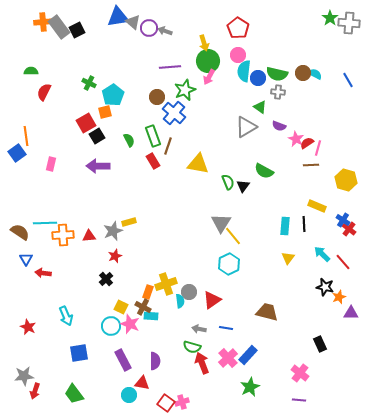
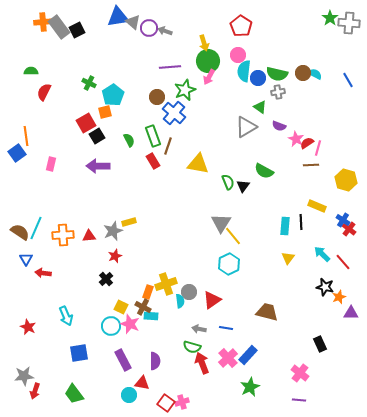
red pentagon at (238, 28): moved 3 px right, 2 px up
gray cross at (278, 92): rotated 16 degrees counterclockwise
cyan line at (45, 223): moved 9 px left, 5 px down; rotated 65 degrees counterclockwise
black line at (304, 224): moved 3 px left, 2 px up
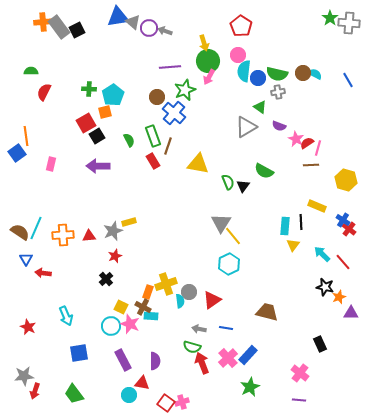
green cross at (89, 83): moved 6 px down; rotated 24 degrees counterclockwise
yellow triangle at (288, 258): moved 5 px right, 13 px up
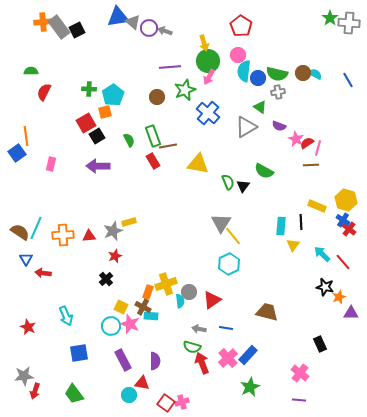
blue cross at (174, 113): moved 34 px right
brown line at (168, 146): rotated 60 degrees clockwise
yellow hexagon at (346, 180): moved 20 px down
cyan rectangle at (285, 226): moved 4 px left
